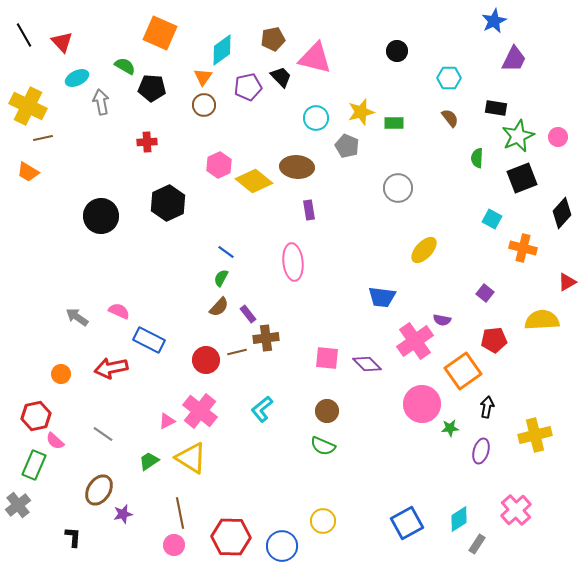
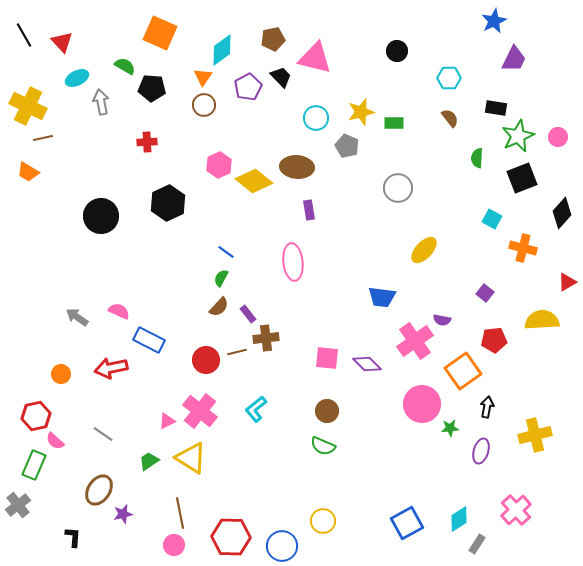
purple pentagon at (248, 87): rotated 16 degrees counterclockwise
cyan L-shape at (262, 409): moved 6 px left
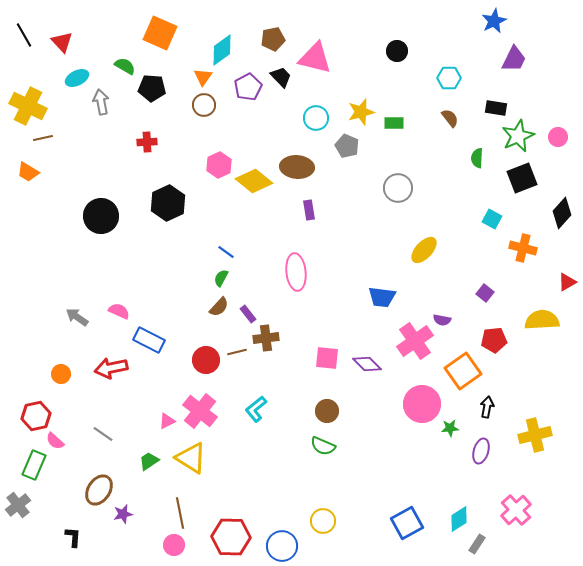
pink ellipse at (293, 262): moved 3 px right, 10 px down
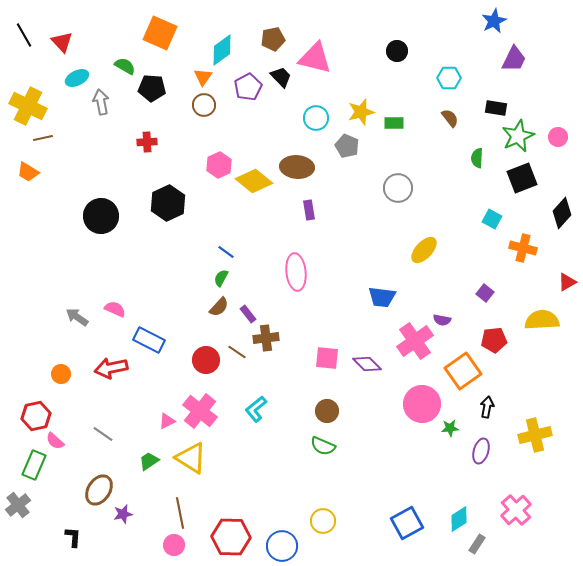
pink semicircle at (119, 311): moved 4 px left, 2 px up
brown line at (237, 352): rotated 48 degrees clockwise
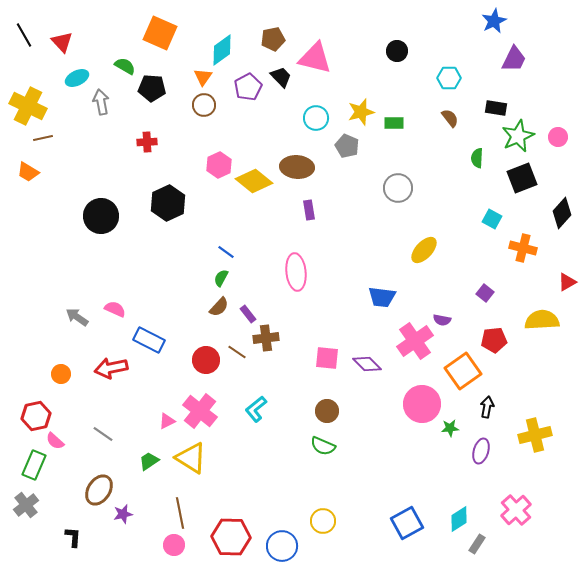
gray cross at (18, 505): moved 8 px right
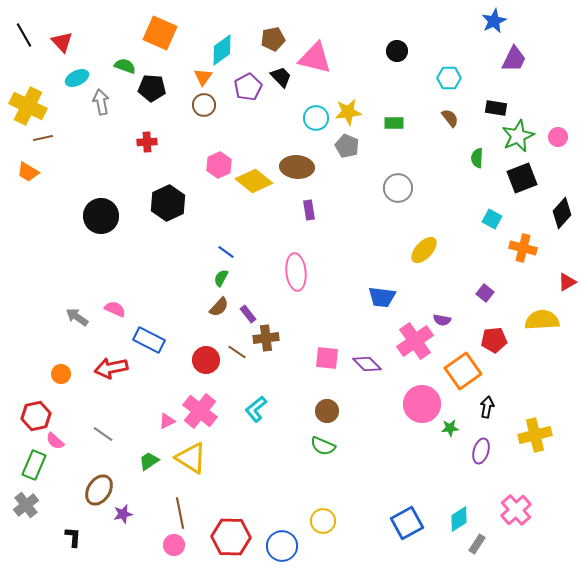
green semicircle at (125, 66): rotated 10 degrees counterclockwise
yellow star at (361, 112): moved 13 px left; rotated 8 degrees clockwise
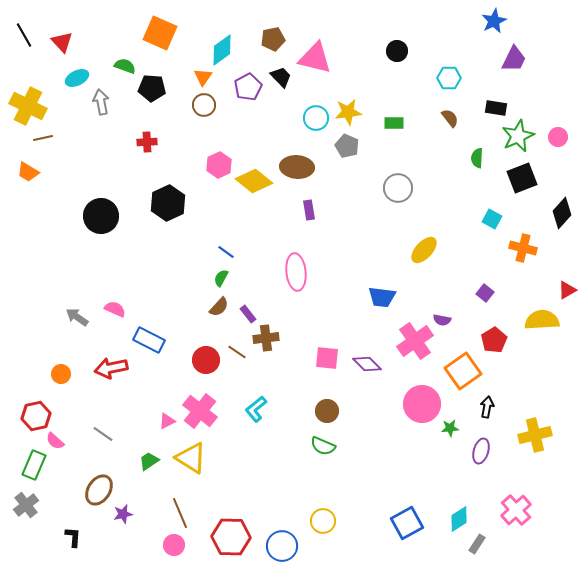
red triangle at (567, 282): moved 8 px down
red pentagon at (494, 340): rotated 25 degrees counterclockwise
brown line at (180, 513): rotated 12 degrees counterclockwise
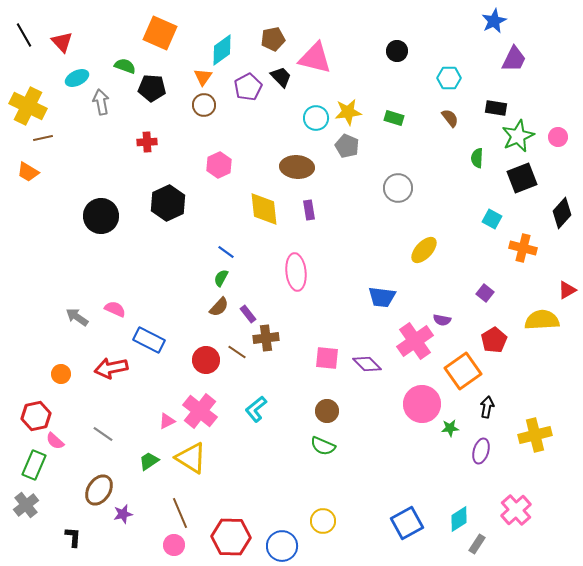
green rectangle at (394, 123): moved 5 px up; rotated 18 degrees clockwise
yellow diamond at (254, 181): moved 10 px right, 28 px down; rotated 45 degrees clockwise
